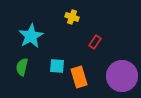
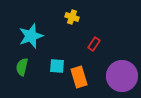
cyan star: rotated 10 degrees clockwise
red rectangle: moved 1 px left, 2 px down
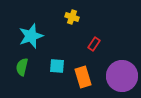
orange rectangle: moved 4 px right
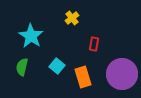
yellow cross: moved 1 px down; rotated 32 degrees clockwise
cyan star: rotated 20 degrees counterclockwise
red rectangle: rotated 24 degrees counterclockwise
cyan square: rotated 35 degrees clockwise
purple circle: moved 2 px up
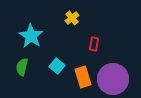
purple circle: moved 9 px left, 5 px down
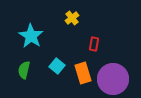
green semicircle: moved 2 px right, 3 px down
orange rectangle: moved 4 px up
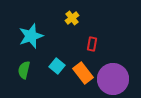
cyan star: rotated 20 degrees clockwise
red rectangle: moved 2 px left
orange rectangle: rotated 20 degrees counterclockwise
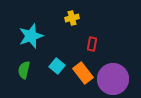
yellow cross: rotated 24 degrees clockwise
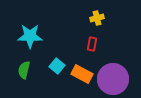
yellow cross: moved 25 px right
cyan star: moved 1 px left; rotated 20 degrees clockwise
orange rectangle: moved 1 px left, 1 px down; rotated 25 degrees counterclockwise
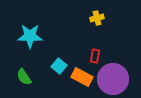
red rectangle: moved 3 px right, 12 px down
cyan square: moved 2 px right
green semicircle: moved 7 px down; rotated 48 degrees counterclockwise
orange rectangle: moved 3 px down
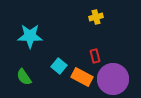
yellow cross: moved 1 px left, 1 px up
red rectangle: rotated 24 degrees counterclockwise
